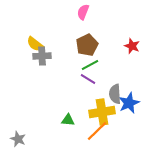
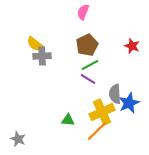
yellow cross: rotated 15 degrees counterclockwise
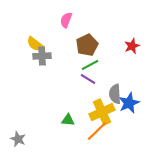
pink semicircle: moved 17 px left, 8 px down
red star: rotated 28 degrees clockwise
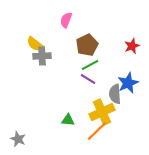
blue star: moved 1 px left, 20 px up
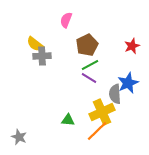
purple line: moved 1 px right, 1 px up
gray star: moved 1 px right, 2 px up
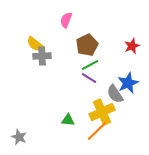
gray semicircle: rotated 30 degrees counterclockwise
